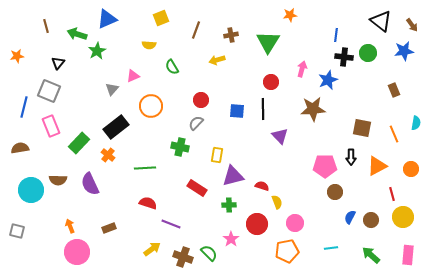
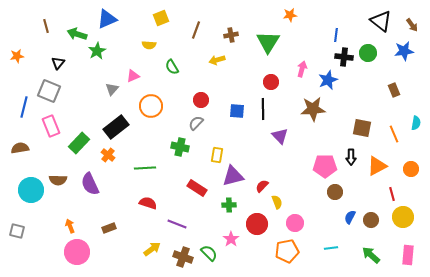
red semicircle at (262, 186): rotated 64 degrees counterclockwise
purple line at (171, 224): moved 6 px right
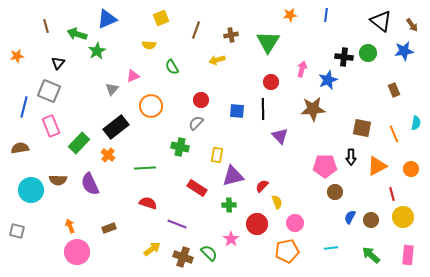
blue line at (336, 35): moved 10 px left, 20 px up
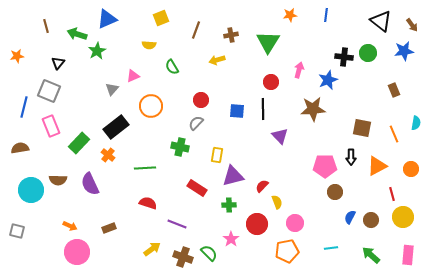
pink arrow at (302, 69): moved 3 px left, 1 px down
orange arrow at (70, 226): rotated 136 degrees clockwise
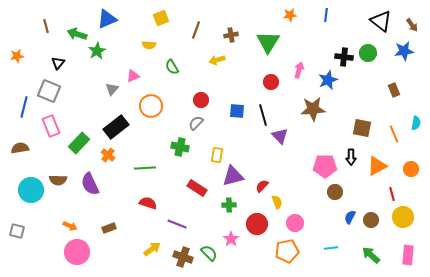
black line at (263, 109): moved 6 px down; rotated 15 degrees counterclockwise
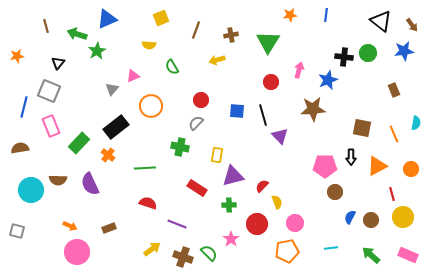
pink rectangle at (408, 255): rotated 72 degrees counterclockwise
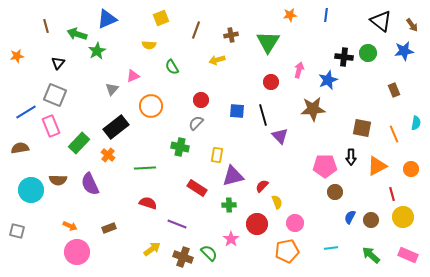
gray square at (49, 91): moved 6 px right, 4 px down
blue line at (24, 107): moved 2 px right, 5 px down; rotated 45 degrees clockwise
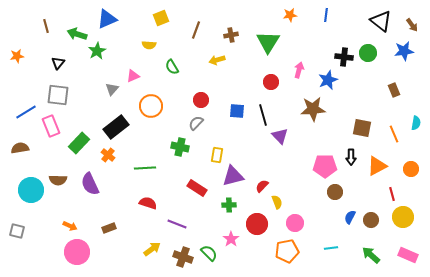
gray square at (55, 95): moved 3 px right; rotated 15 degrees counterclockwise
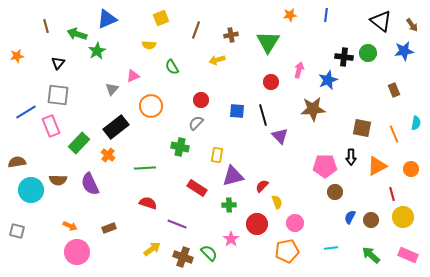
brown semicircle at (20, 148): moved 3 px left, 14 px down
